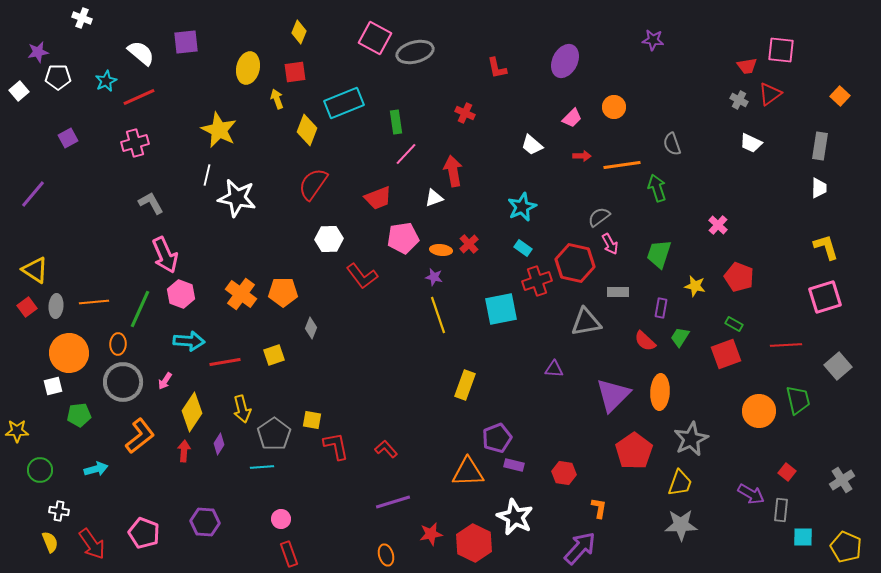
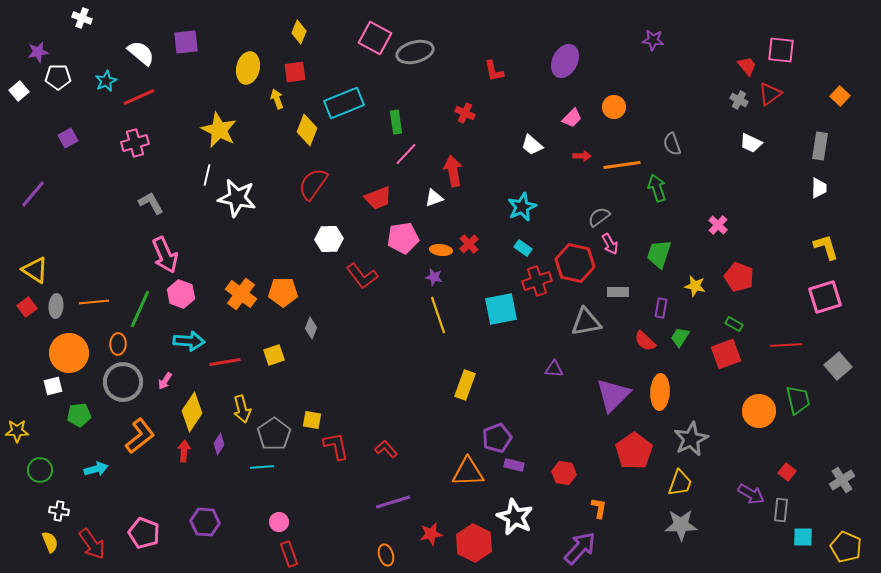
red trapezoid at (747, 66): rotated 120 degrees counterclockwise
red L-shape at (497, 68): moved 3 px left, 3 px down
pink circle at (281, 519): moved 2 px left, 3 px down
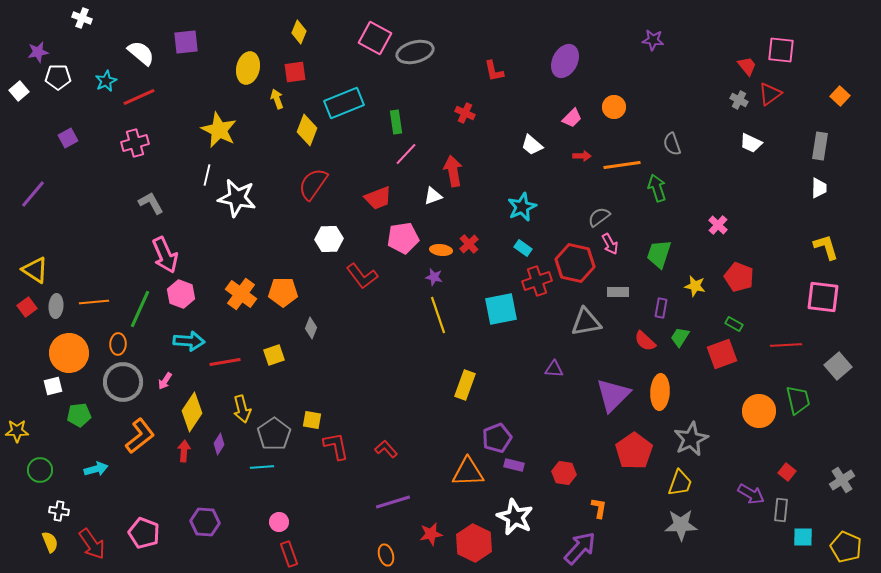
white triangle at (434, 198): moved 1 px left, 2 px up
pink square at (825, 297): moved 2 px left; rotated 24 degrees clockwise
red square at (726, 354): moved 4 px left
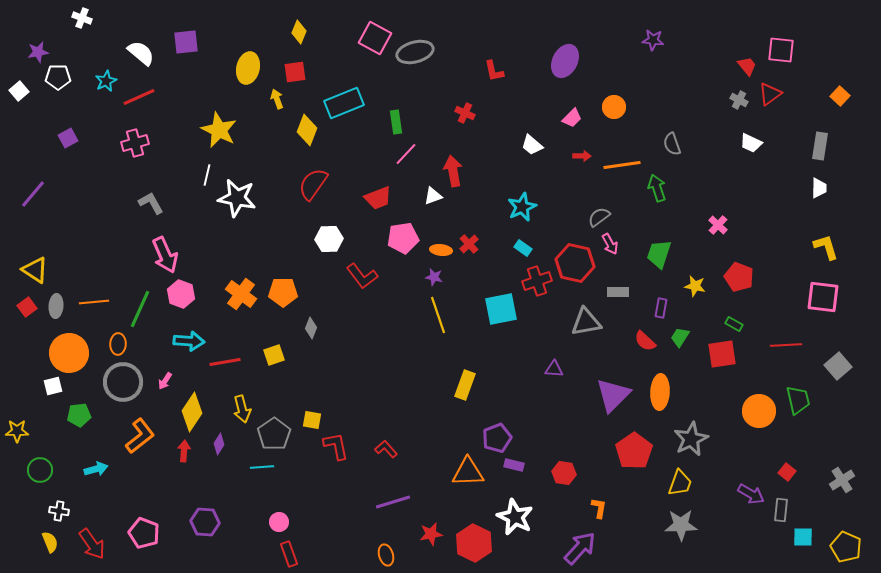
red square at (722, 354): rotated 12 degrees clockwise
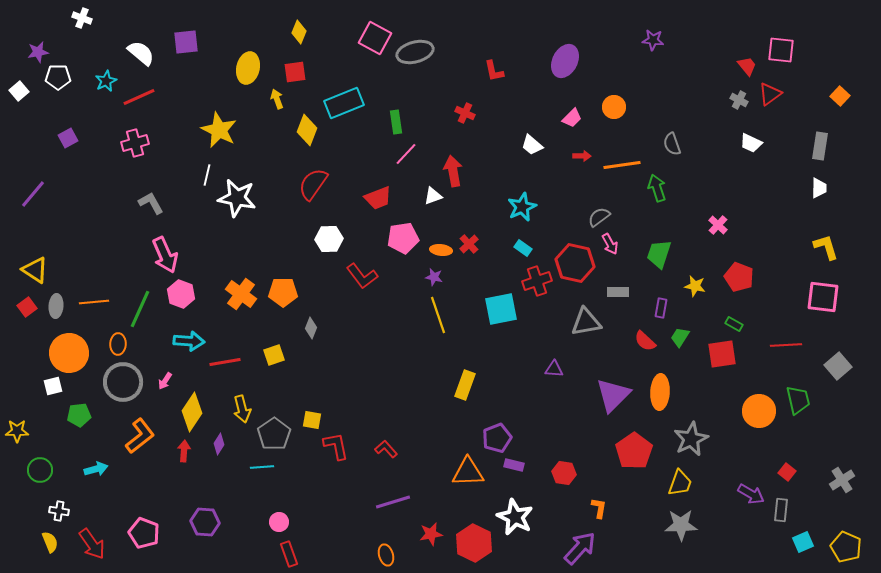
cyan square at (803, 537): moved 5 px down; rotated 25 degrees counterclockwise
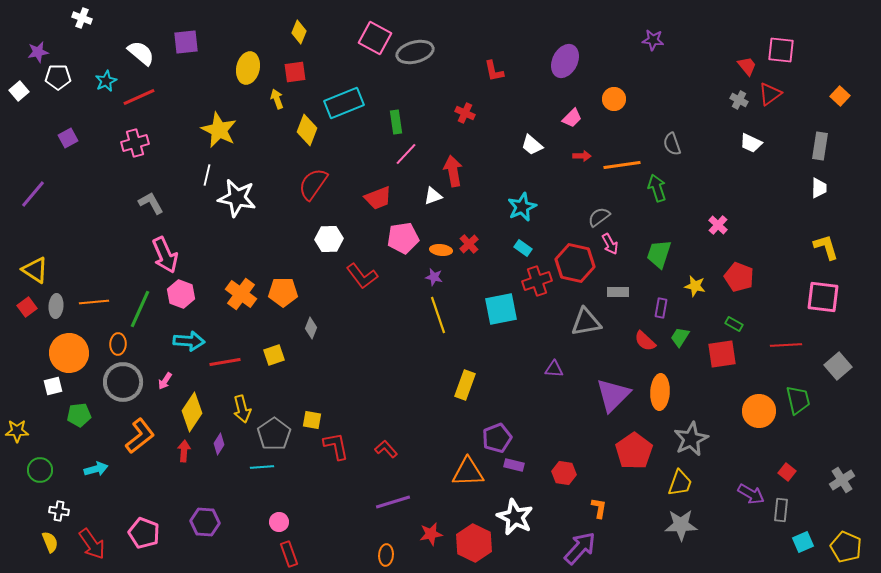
orange circle at (614, 107): moved 8 px up
orange ellipse at (386, 555): rotated 20 degrees clockwise
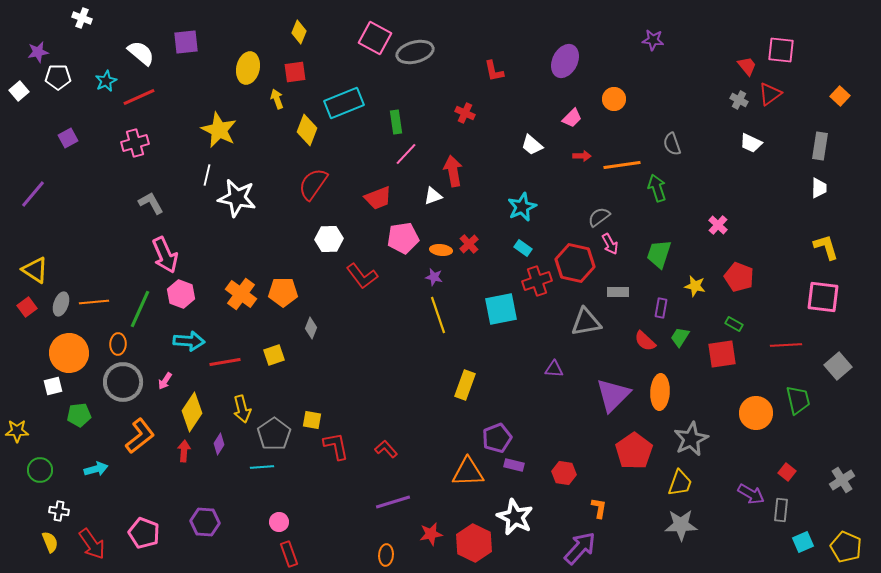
gray ellipse at (56, 306): moved 5 px right, 2 px up; rotated 15 degrees clockwise
orange circle at (759, 411): moved 3 px left, 2 px down
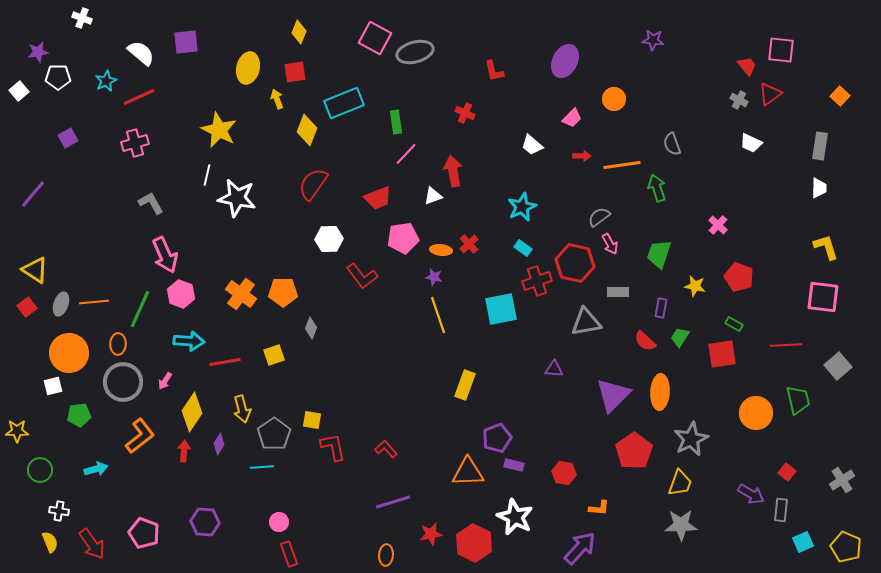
red L-shape at (336, 446): moved 3 px left, 1 px down
orange L-shape at (599, 508): rotated 85 degrees clockwise
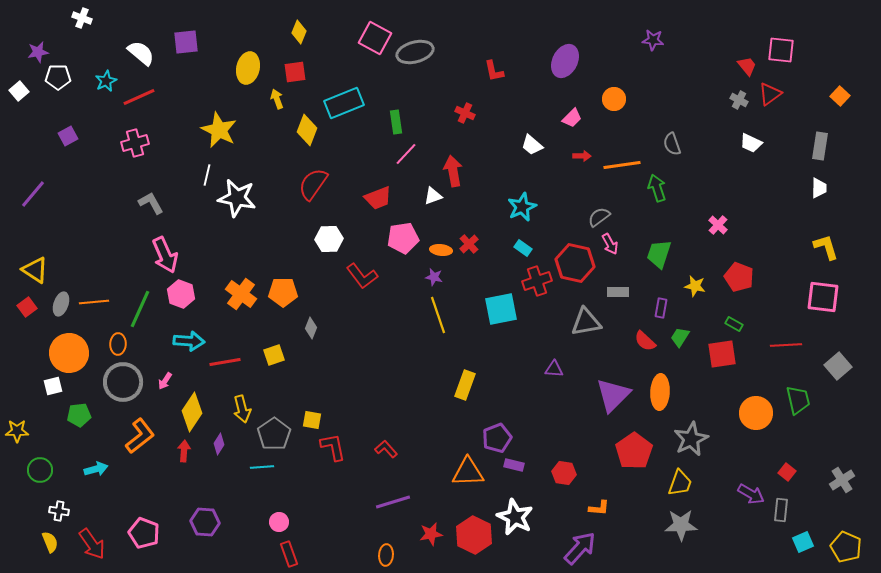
purple square at (68, 138): moved 2 px up
red hexagon at (474, 543): moved 8 px up
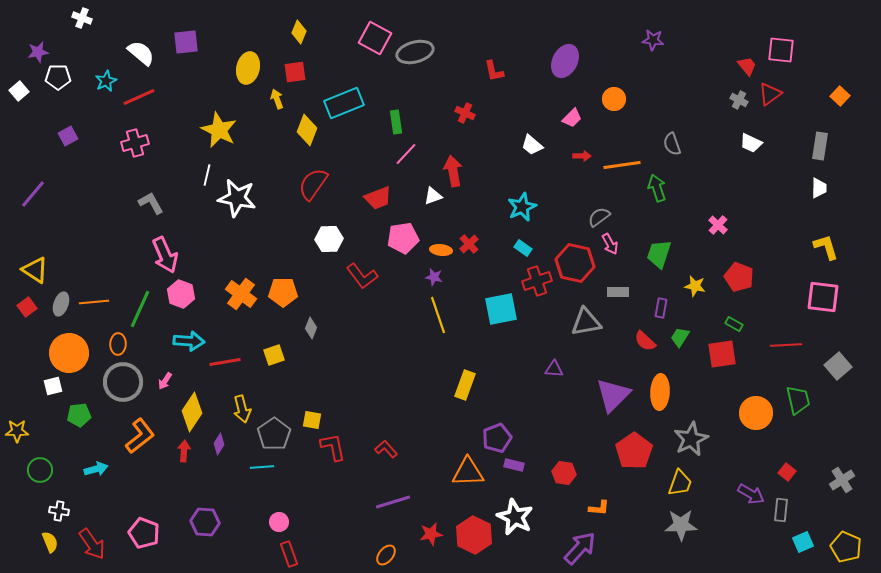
orange ellipse at (386, 555): rotated 35 degrees clockwise
